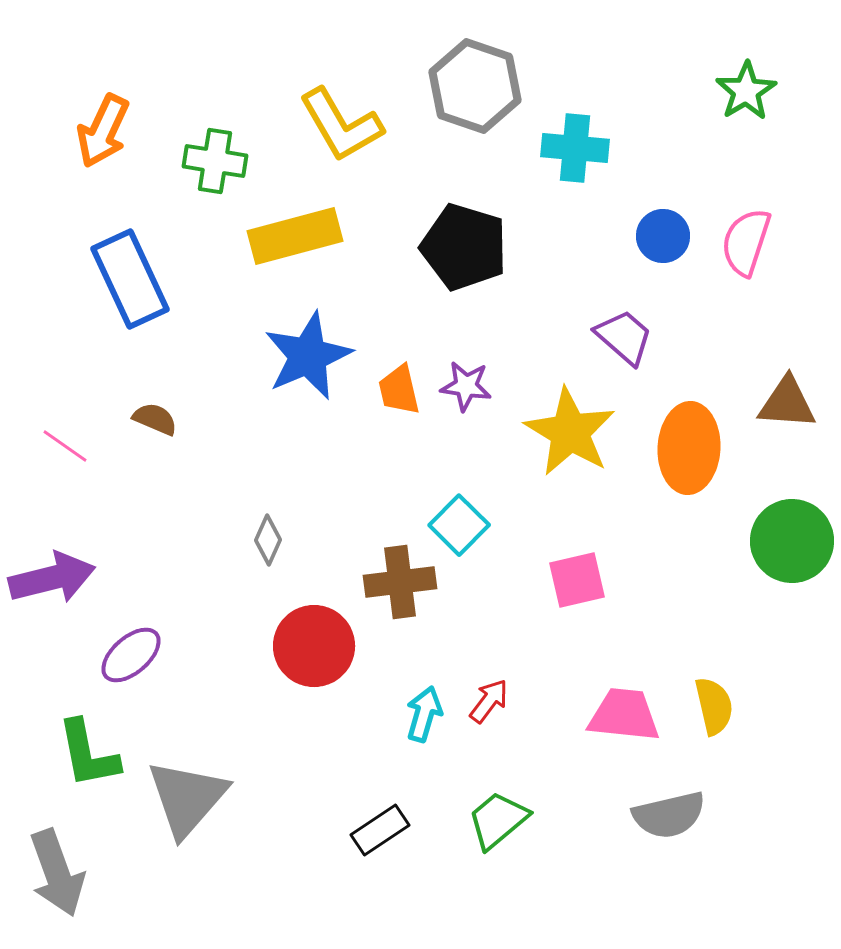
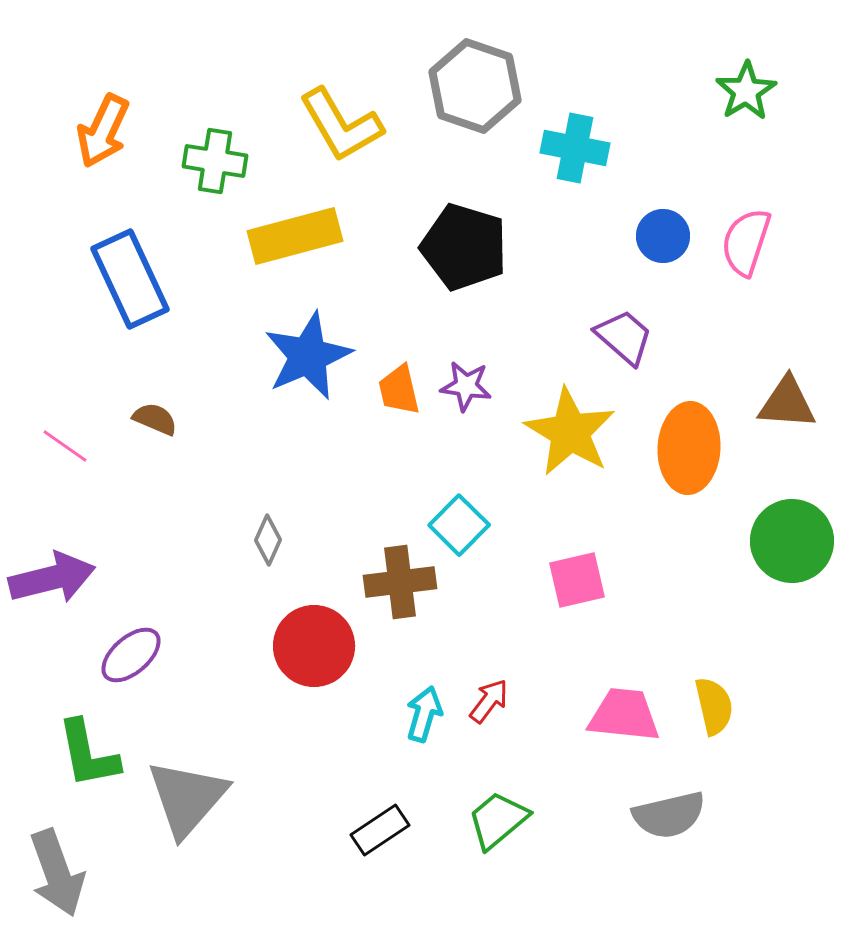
cyan cross: rotated 6 degrees clockwise
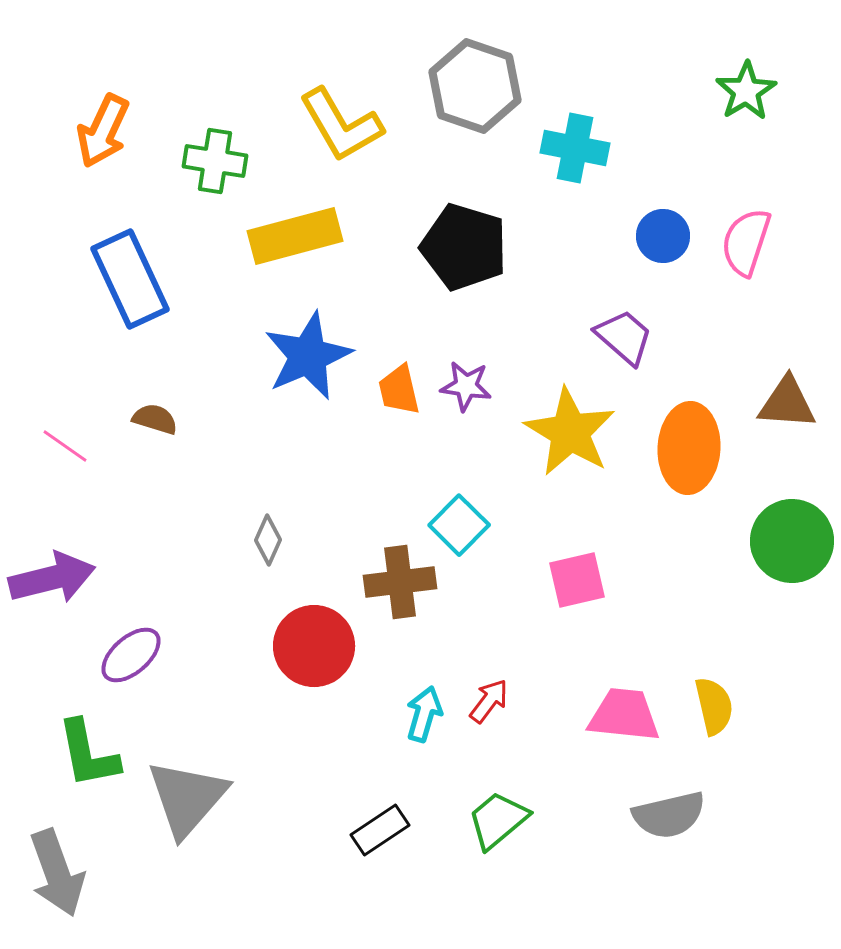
brown semicircle: rotated 6 degrees counterclockwise
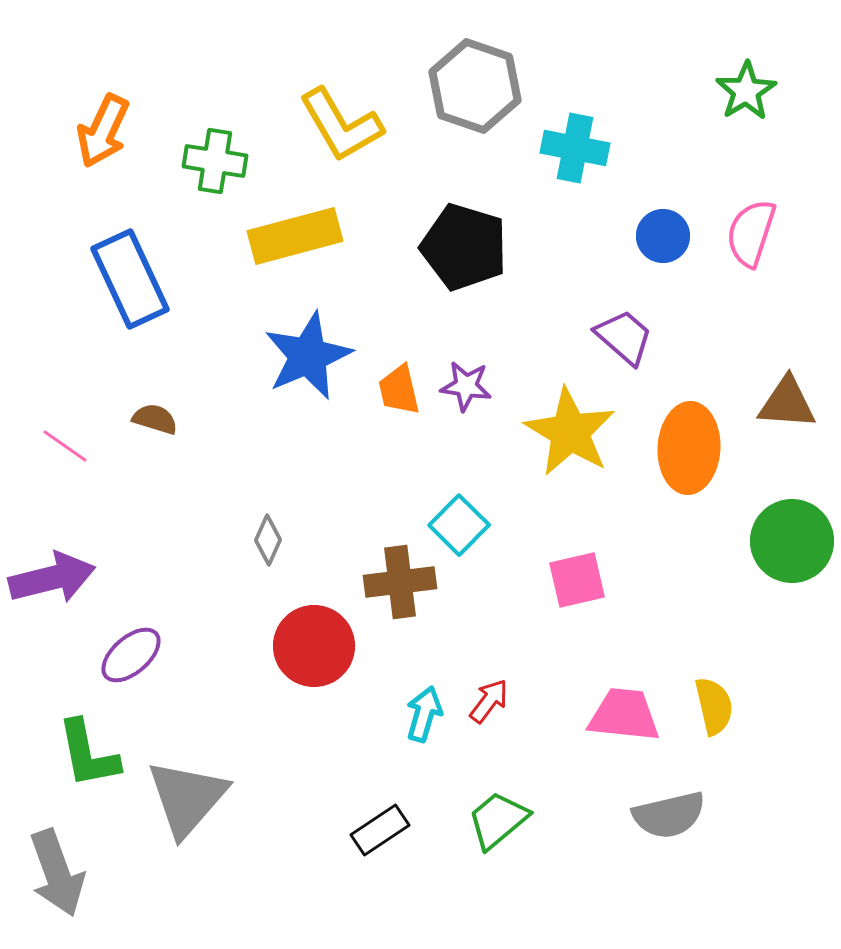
pink semicircle: moved 5 px right, 9 px up
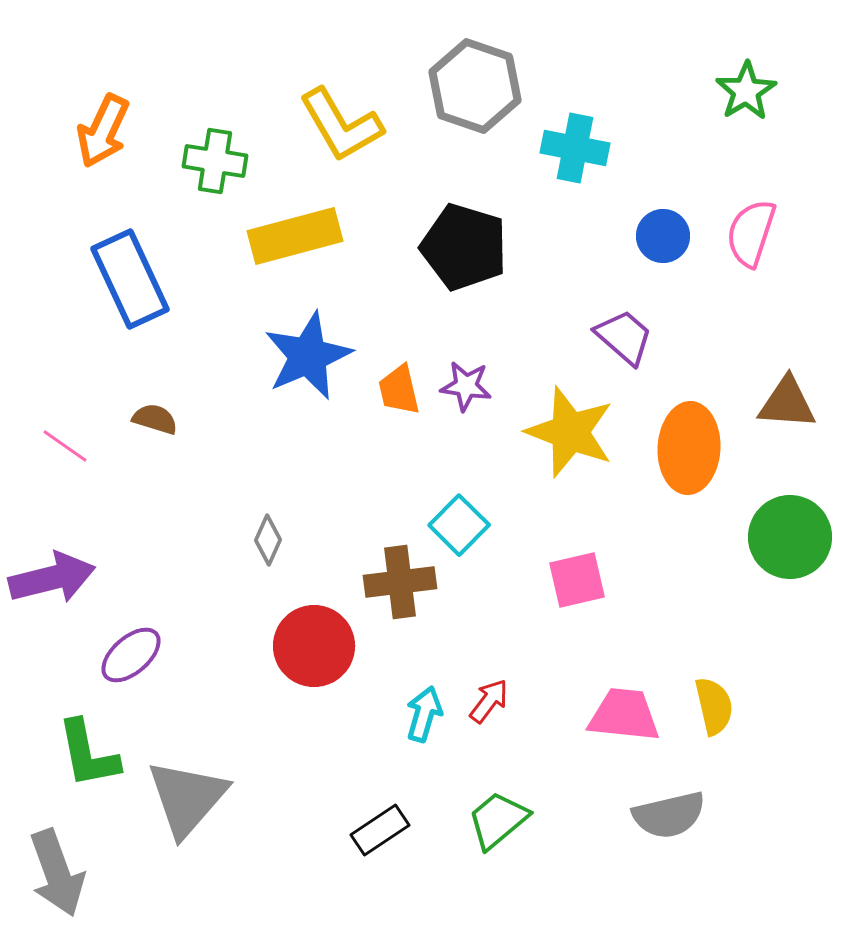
yellow star: rotated 10 degrees counterclockwise
green circle: moved 2 px left, 4 px up
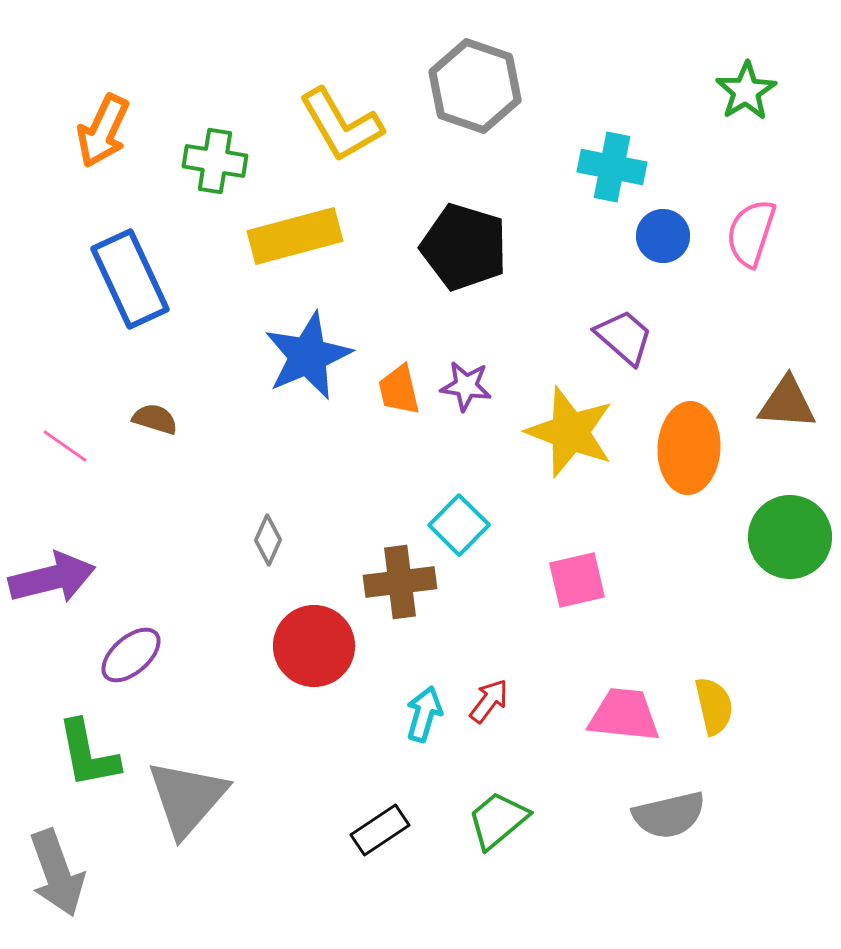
cyan cross: moved 37 px right, 19 px down
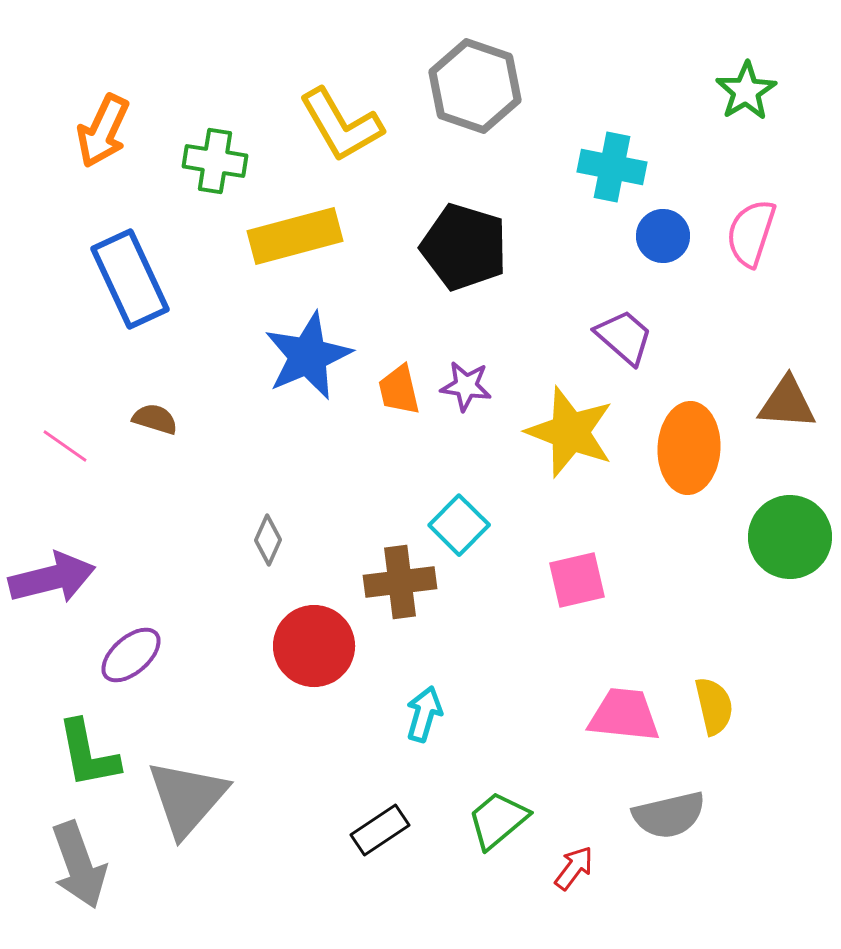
red arrow: moved 85 px right, 167 px down
gray arrow: moved 22 px right, 8 px up
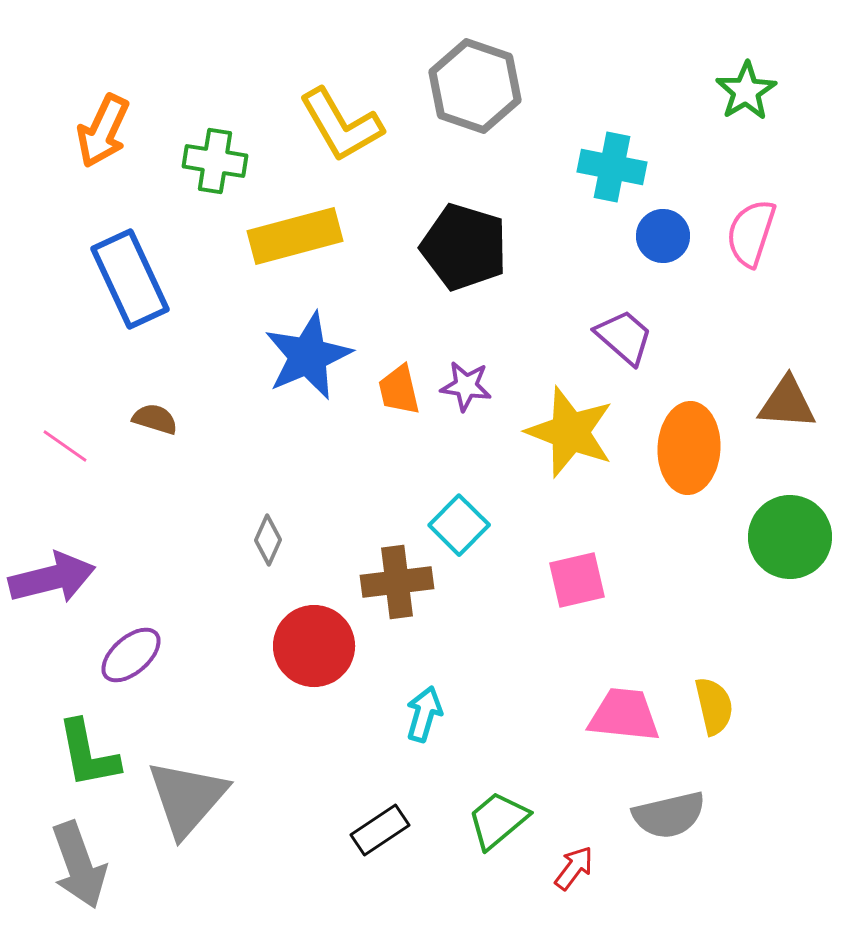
brown cross: moved 3 px left
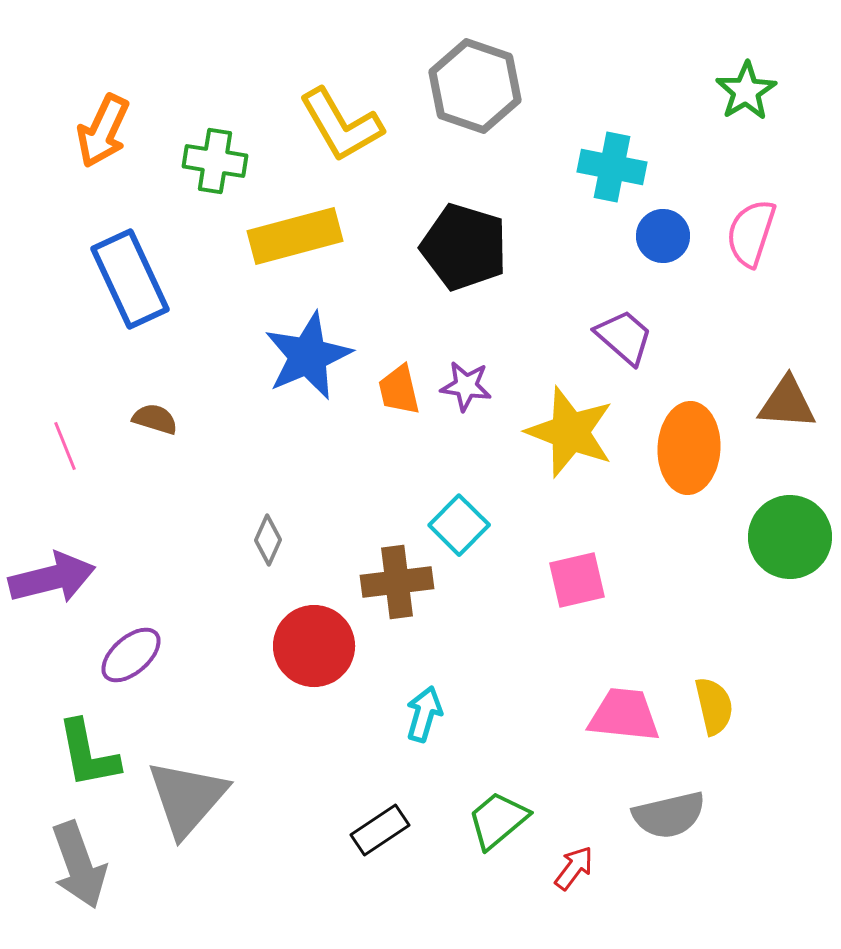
pink line: rotated 33 degrees clockwise
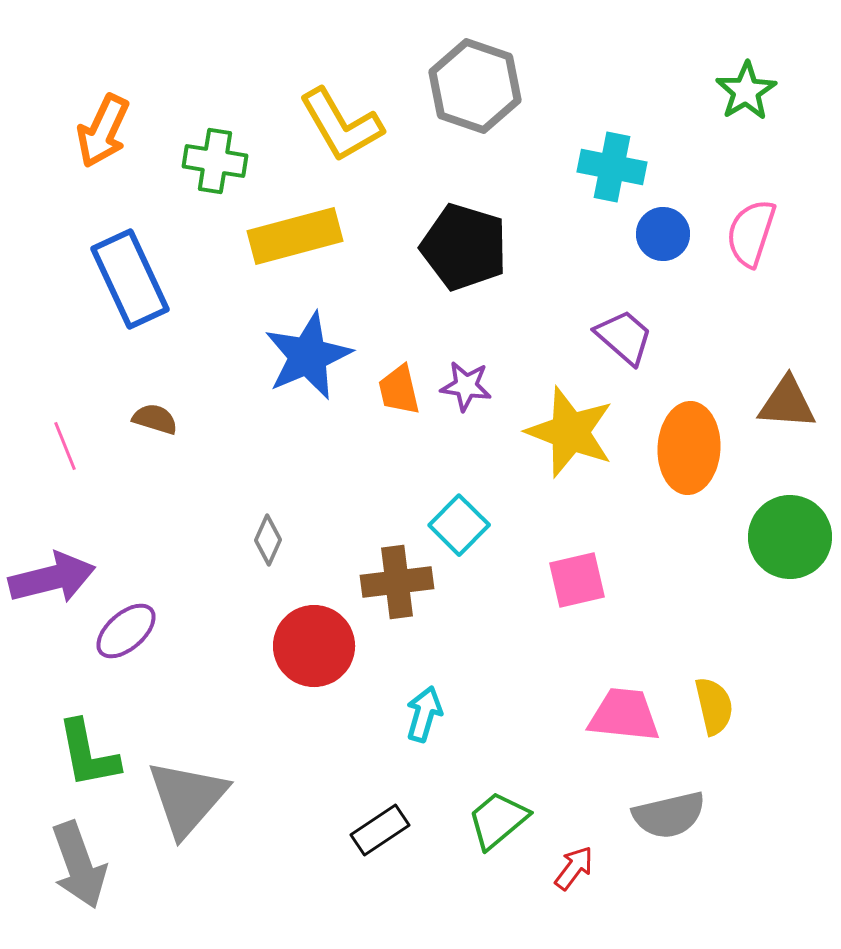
blue circle: moved 2 px up
purple ellipse: moved 5 px left, 24 px up
